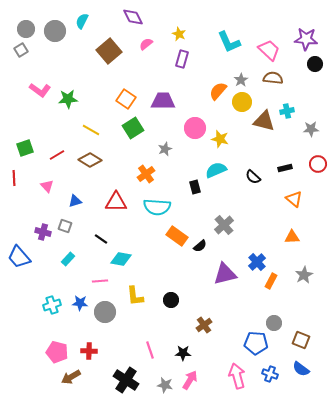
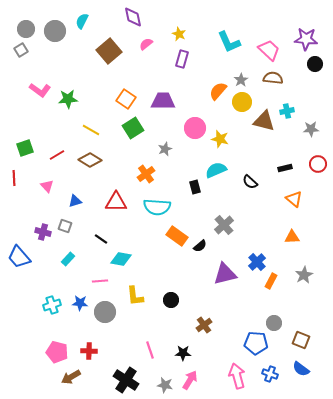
purple diamond at (133, 17): rotated 15 degrees clockwise
black semicircle at (253, 177): moved 3 px left, 5 px down
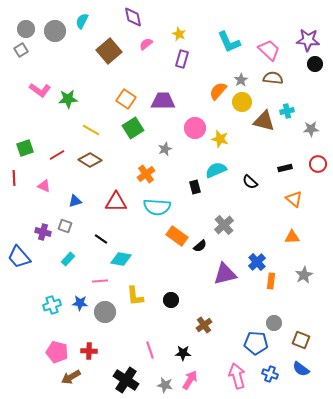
purple star at (306, 39): moved 2 px right, 1 px down
pink triangle at (47, 186): moved 3 px left; rotated 24 degrees counterclockwise
orange rectangle at (271, 281): rotated 21 degrees counterclockwise
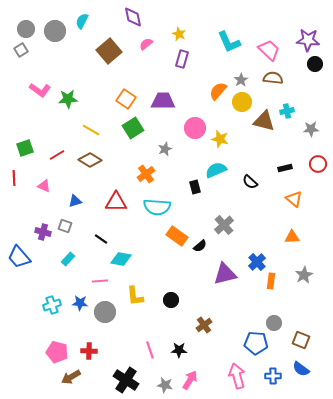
black star at (183, 353): moved 4 px left, 3 px up
blue cross at (270, 374): moved 3 px right, 2 px down; rotated 21 degrees counterclockwise
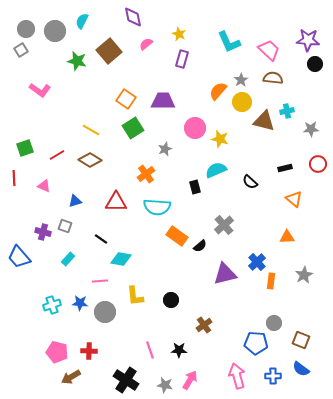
green star at (68, 99): moved 9 px right, 38 px up; rotated 18 degrees clockwise
orange triangle at (292, 237): moved 5 px left
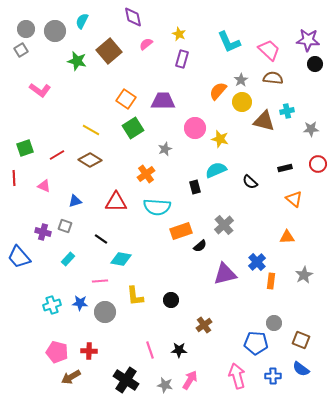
orange rectangle at (177, 236): moved 4 px right, 5 px up; rotated 55 degrees counterclockwise
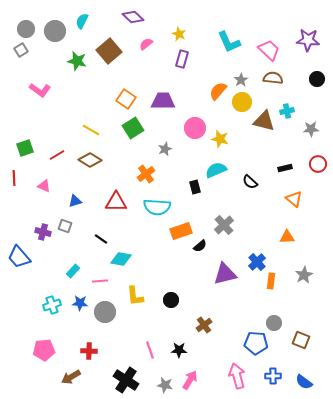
purple diamond at (133, 17): rotated 35 degrees counterclockwise
black circle at (315, 64): moved 2 px right, 15 px down
cyan rectangle at (68, 259): moved 5 px right, 12 px down
pink pentagon at (57, 352): moved 13 px left, 2 px up; rotated 20 degrees counterclockwise
blue semicircle at (301, 369): moved 3 px right, 13 px down
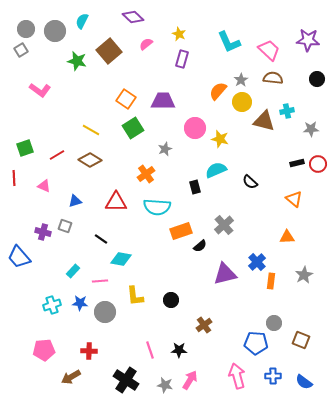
black rectangle at (285, 168): moved 12 px right, 5 px up
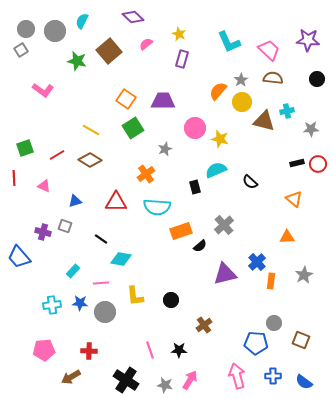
pink L-shape at (40, 90): moved 3 px right
pink line at (100, 281): moved 1 px right, 2 px down
cyan cross at (52, 305): rotated 12 degrees clockwise
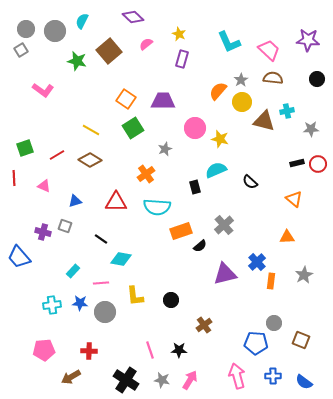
gray star at (165, 385): moved 3 px left, 5 px up
